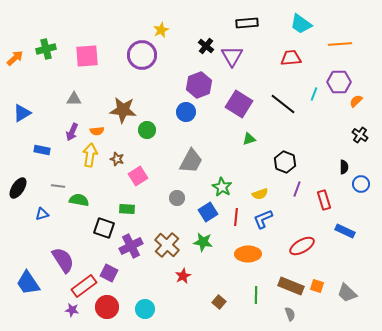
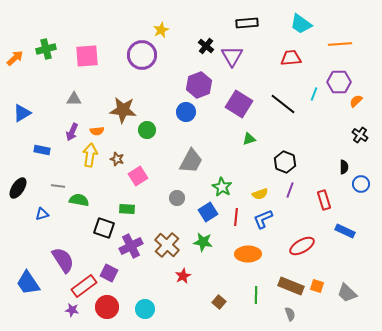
purple line at (297, 189): moved 7 px left, 1 px down
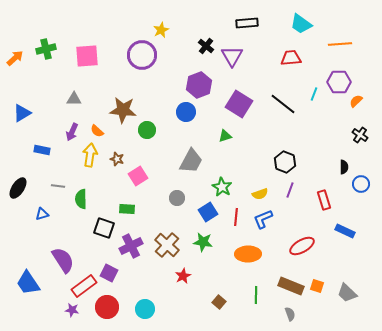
orange semicircle at (97, 131): rotated 48 degrees clockwise
green triangle at (249, 139): moved 24 px left, 3 px up
green semicircle at (79, 200): moved 2 px right, 1 px up; rotated 102 degrees counterclockwise
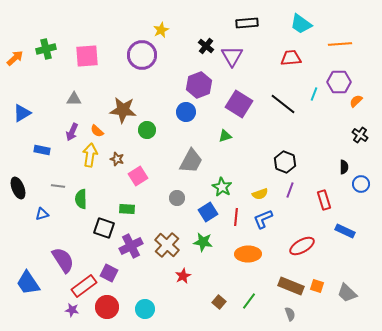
black ellipse at (18, 188): rotated 55 degrees counterclockwise
green line at (256, 295): moved 7 px left, 6 px down; rotated 36 degrees clockwise
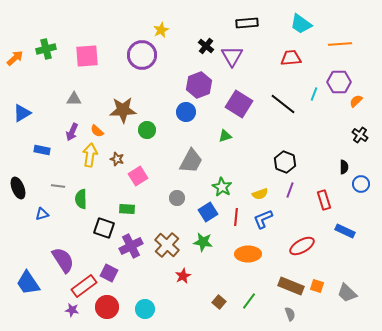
brown star at (123, 110): rotated 8 degrees counterclockwise
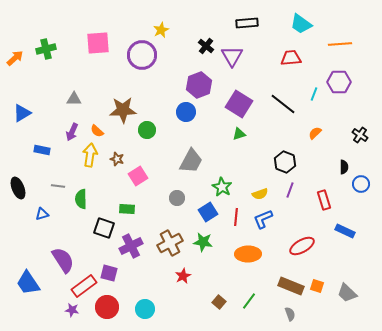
pink square at (87, 56): moved 11 px right, 13 px up
orange semicircle at (356, 101): moved 41 px left, 32 px down
green triangle at (225, 136): moved 14 px right, 2 px up
brown cross at (167, 245): moved 3 px right, 2 px up; rotated 20 degrees clockwise
purple square at (109, 273): rotated 12 degrees counterclockwise
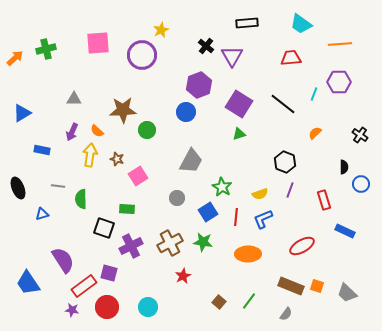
cyan circle at (145, 309): moved 3 px right, 2 px up
gray semicircle at (290, 314): moved 4 px left; rotated 56 degrees clockwise
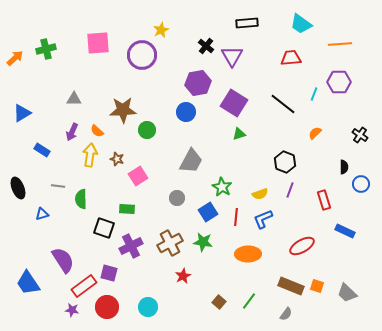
purple hexagon at (199, 85): moved 1 px left, 2 px up; rotated 10 degrees clockwise
purple square at (239, 104): moved 5 px left, 1 px up
blue rectangle at (42, 150): rotated 21 degrees clockwise
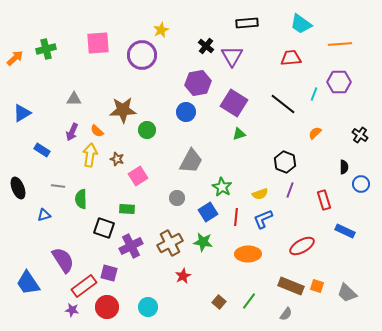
blue triangle at (42, 214): moved 2 px right, 1 px down
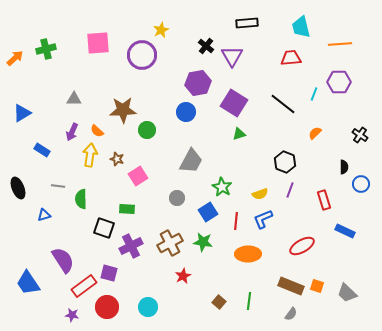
cyan trapezoid at (301, 24): moved 3 px down; rotated 40 degrees clockwise
red line at (236, 217): moved 4 px down
green line at (249, 301): rotated 30 degrees counterclockwise
purple star at (72, 310): moved 5 px down
gray semicircle at (286, 314): moved 5 px right
